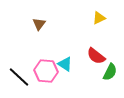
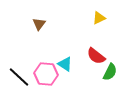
pink hexagon: moved 3 px down
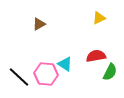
brown triangle: rotated 24 degrees clockwise
red semicircle: rotated 132 degrees clockwise
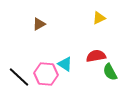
green semicircle: rotated 126 degrees clockwise
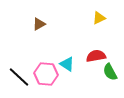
cyan triangle: moved 2 px right
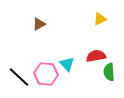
yellow triangle: moved 1 px right, 1 px down
cyan triangle: rotated 14 degrees clockwise
green semicircle: moved 1 px left; rotated 24 degrees clockwise
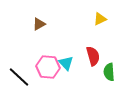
red semicircle: moved 3 px left; rotated 84 degrees clockwise
cyan triangle: moved 1 px left, 1 px up
pink hexagon: moved 2 px right, 7 px up
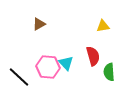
yellow triangle: moved 3 px right, 7 px down; rotated 16 degrees clockwise
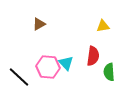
red semicircle: rotated 24 degrees clockwise
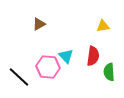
cyan triangle: moved 7 px up
